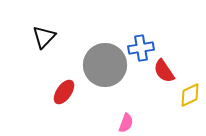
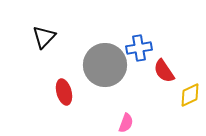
blue cross: moved 2 px left
red ellipse: rotated 50 degrees counterclockwise
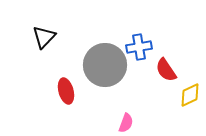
blue cross: moved 1 px up
red semicircle: moved 2 px right, 1 px up
red ellipse: moved 2 px right, 1 px up
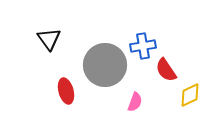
black triangle: moved 5 px right, 2 px down; rotated 20 degrees counterclockwise
blue cross: moved 4 px right, 1 px up
pink semicircle: moved 9 px right, 21 px up
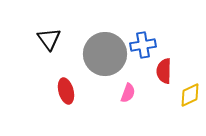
blue cross: moved 1 px up
gray circle: moved 11 px up
red semicircle: moved 2 px left, 1 px down; rotated 35 degrees clockwise
pink semicircle: moved 7 px left, 9 px up
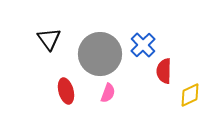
blue cross: rotated 35 degrees counterclockwise
gray circle: moved 5 px left
pink semicircle: moved 20 px left
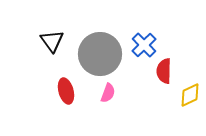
black triangle: moved 3 px right, 2 px down
blue cross: moved 1 px right
